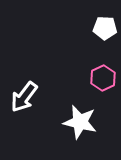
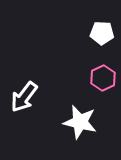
white pentagon: moved 3 px left, 5 px down
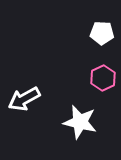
white arrow: moved 2 px down; rotated 24 degrees clockwise
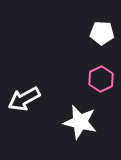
pink hexagon: moved 2 px left, 1 px down
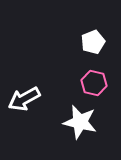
white pentagon: moved 9 px left, 9 px down; rotated 25 degrees counterclockwise
pink hexagon: moved 7 px left, 4 px down; rotated 20 degrees counterclockwise
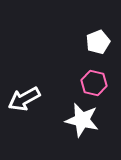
white pentagon: moved 5 px right
white star: moved 2 px right, 2 px up
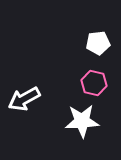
white pentagon: moved 1 px down; rotated 15 degrees clockwise
white star: moved 1 px down; rotated 16 degrees counterclockwise
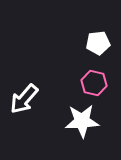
white arrow: rotated 20 degrees counterclockwise
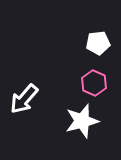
pink hexagon: rotated 10 degrees clockwise
white star: rotated 12 degrees counterclockwise
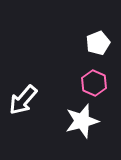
white pentagon: rotated 15 degrees counterclockwise
white arrow: moved 1 px left, 1 px down
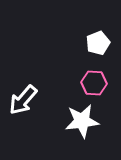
pink hexagon: rotated 20 degrees counterclockwise
white star: rotated 8 degrees clockwise
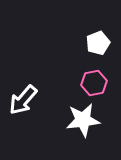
pink hexagon: rotated 15 degrees counterclockwise
white star: moved 1 px right, 1 px up
